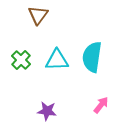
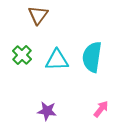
green cross: moved 1 px right, 5 px up
pink arrow: moved 4 px down
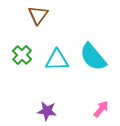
cyan semicircle: moved 1 px right; rotated 48 degrees counterclockwise
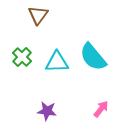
green cross: moved 2 px down
cyan triangle: moved 2 px down
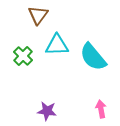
green cross: moved 1 px right, 1 px up
cyan triangle: moved 17 px up
pink arrow: rotated 48 degrees counterclockwise
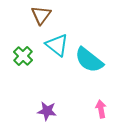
brown triangle: moved 3 px right
cyan triangle: rotated 40 degrees clockwise
cyan semicircle: moved 4 px left, 3 px down; rotated 12 degrees counterclockwise
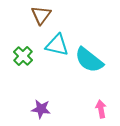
cyan triangle: rotated 25 degrees counterclockwise
purple star: moved 6 px left, 2 px up
